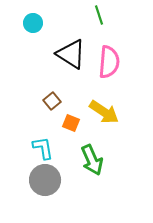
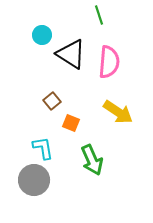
cyan circle: moved 9 px right, 12 px down
yellow arrow: moved 14 px right
gray circle: moved 11 px left
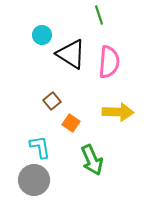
yellow arrow: rotated 32 degrees counterclockwise
orange square: rotated 12 degrees clockwise
cyan L-shape: moved 3 px left, 1 px up
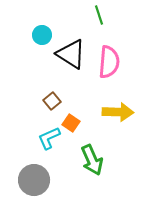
cyan L-shape: moved 9 px right, 9 px up; rotated 105 degrees counterclockwise
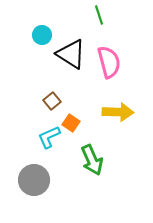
pink semicircle: rotated 20 degrees counterclockwise
cyan L-shape: moved 1 px up
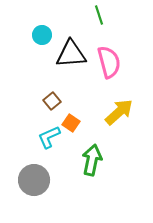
black triangle: rotated 36 degrees counterclockwise
yellow arrow: moved 1 px right; rotated 44 degrees counterclockwise
green arrow: rotated 144 degrees counterclockwise
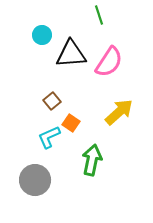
pink semicircle: rotated 48 degrees clockwise
gray circle: moved 1 px right
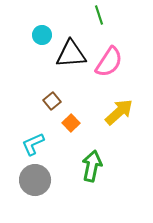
orange square: rotated 12 degrees clockwise
cyan L-shape: moved 16 px left, 7 px down
green arrow: moved 6 px down
